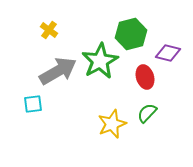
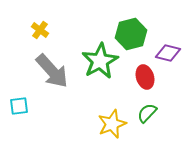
yellow cross: moved 9 px left
gray arrow: moved 6 px left; rotated 78 degrees clockwise
cyan square: moved 14 px left, 2 px down
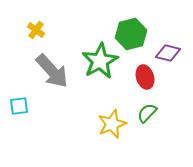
yellow cross: moved 4 px left
